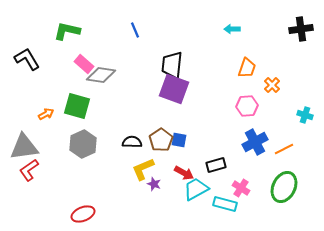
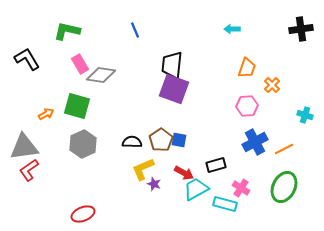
pink rectangle: moved 4 px left; rotated 18 degrees clockwise
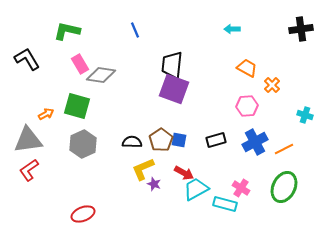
orange trapezoid: rotated 80 degrees counterclockwise
gray triangle: moved 4 px right, 7 px up
black rectangle: moved 25 px up
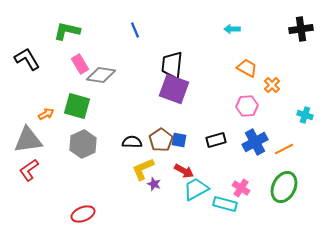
red arrow: moved 2 px up
